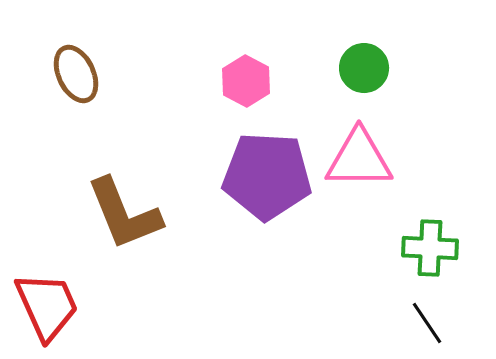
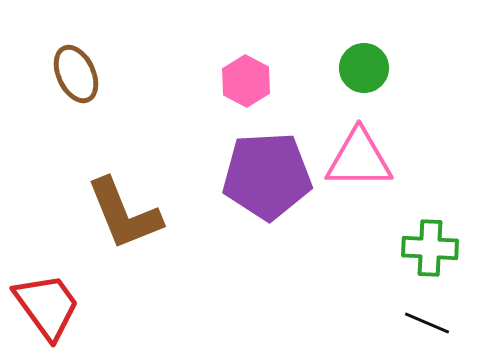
purple pentagon: rotated 6 degrees counterclockwise
red trapezoid: rotated 12 degrees counterclockwise
black line: rotated 33 degrees counterclockwise
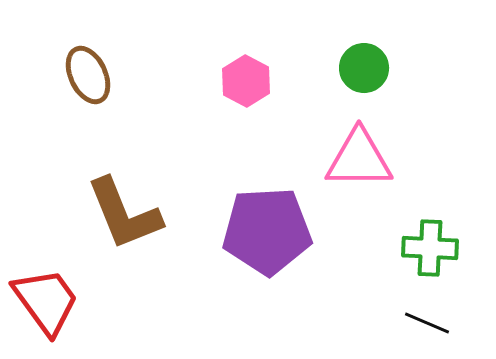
brown ellipse: moved 12 px right, 1 px down
purple pentagon: moved 55 px down
red trapezoid: moved 1 px left, 5 px up
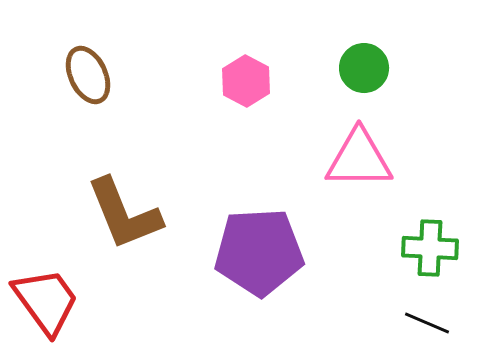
purple pentagon: moved 8 px left, 21 px down
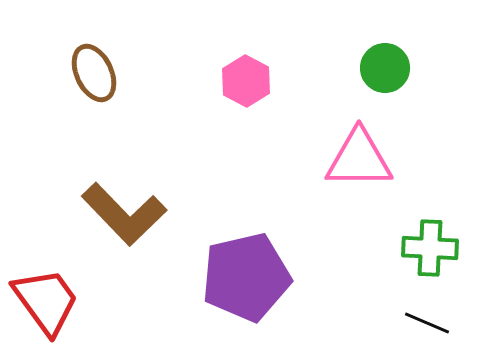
green circle: moved 21 px right
brown ellipse: moved 6 px right, 2 px up
brown L-shape: rotated 22 degrees counterclockwise
purple pentagon: moved 13 px left, 25 px down; rotated 10 degrees counterclockwise
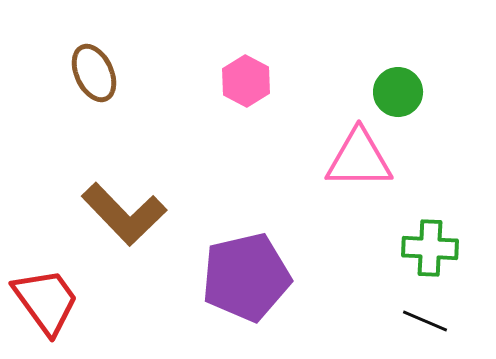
green circle: moved 13 px right, 24 px down
black line: moved 2 px left, 2 px up
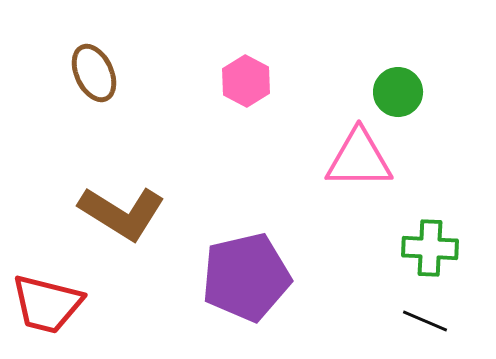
brown L-shape: moved 2 px left, 1 px up; rotated 14 degrees counterclockwise
red trapezoid: moved 1 px right, 3 px down; rotated 140 degrees clockwise
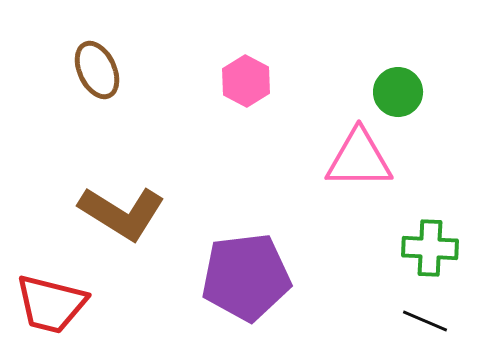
brown ellipse: moved 3 px right, 3 px up
purple pentagon: rotated 6 degrees clockwise
red trapezoid: moved 4 px right
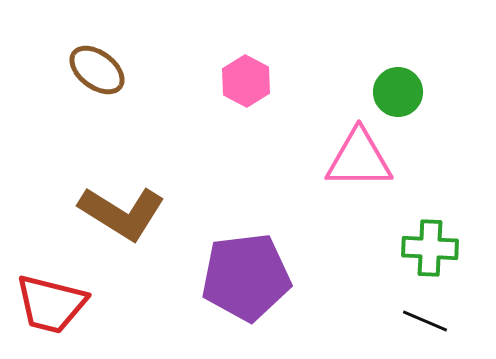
brown ellipse: rotated 28 degrees counterclockwise
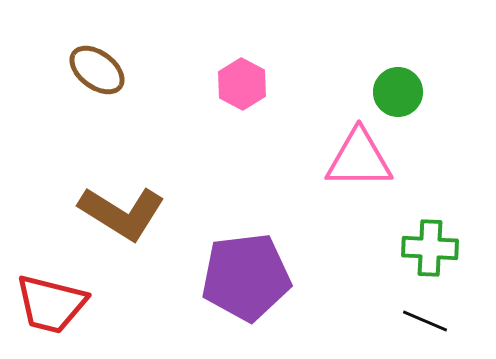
pink hexagon: moved 4 px left, 3 px down
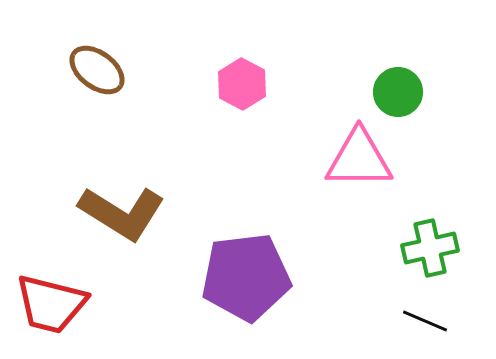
green cross: rotated 16 degrees counterclockwise
